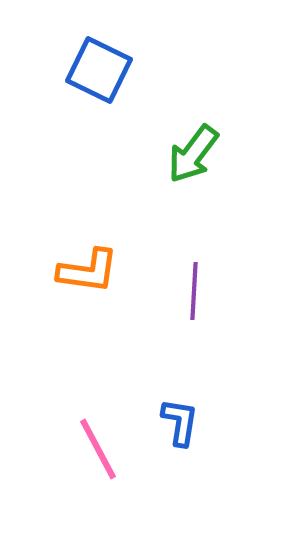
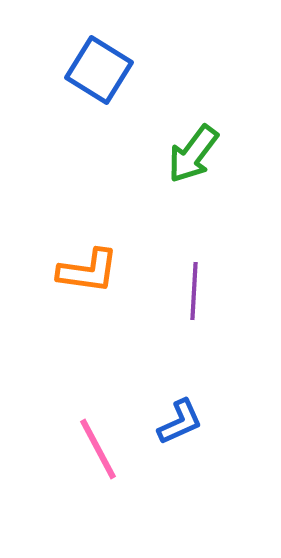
blue square: rotated 6 degrees clockwise
blue L-shape: rotated 57 degrees clockwise
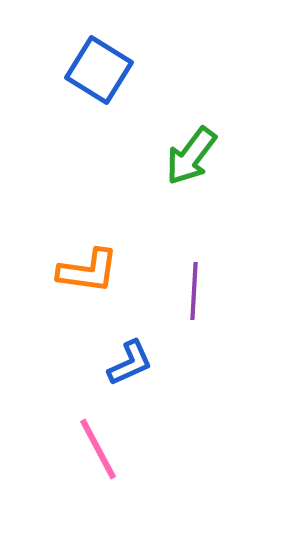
green arrow: moved 2 px left, 2 px down
blue L-shape: moved 50 px left, 59 px up
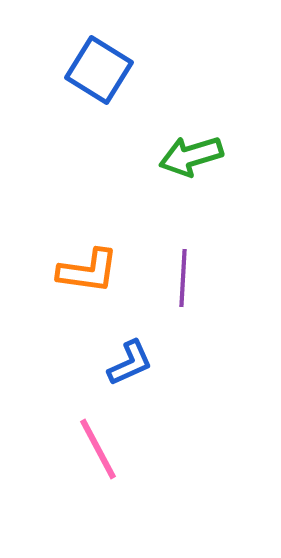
green arrow: rotated 36 degrees clockwise
purple line: moved 11 px left, 13 px up
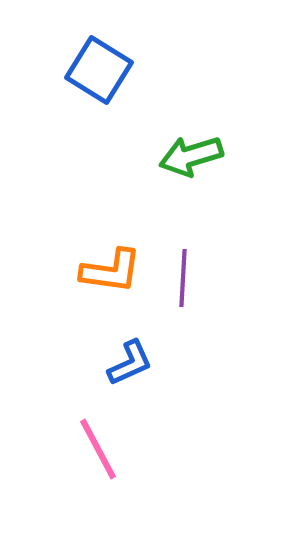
orange L-shape: moved 23 px right
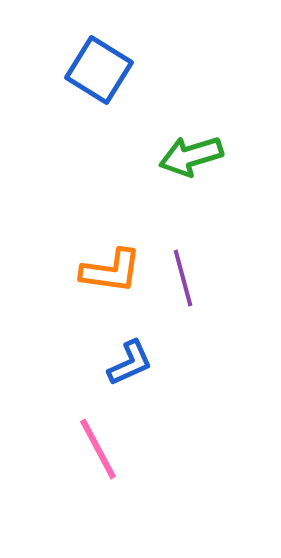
purple line: rotated 18 degrees counterclockwise
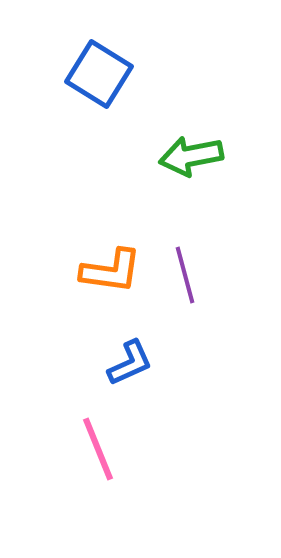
blue square: moved 4 px down
green arrow: rotated 6 degrees clockwise
purple line: moved 2 px right, 3 px up
pink line: rotated 6 degrees clockwise
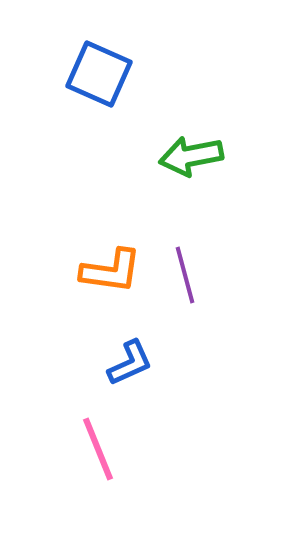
blue square: rotated 8 degrees counterclockwise
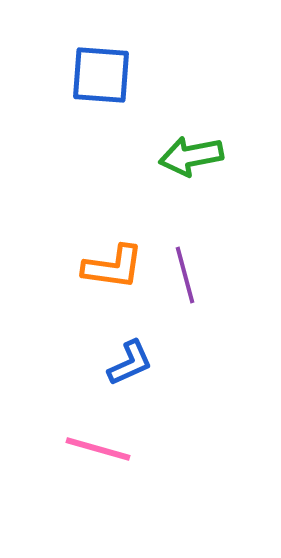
blue square: moved 2 px right, 1 px down; rotated 20 degrees counterclockwise
orange L-shape: moved 2 px right, 4 px up
pink line: rotated 52 degrees counterclockwise
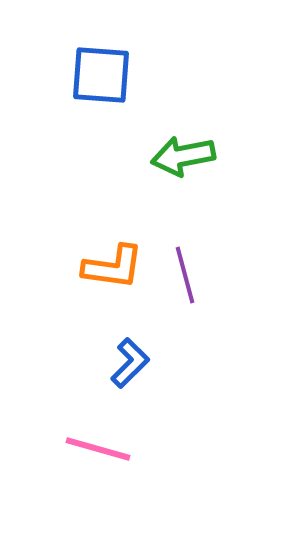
green arrow: moved 8 px left
blue L-shape: rotated 21 degrees counterclockwise
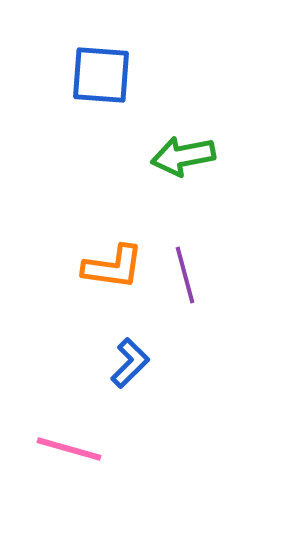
pink line: moved 29 px left
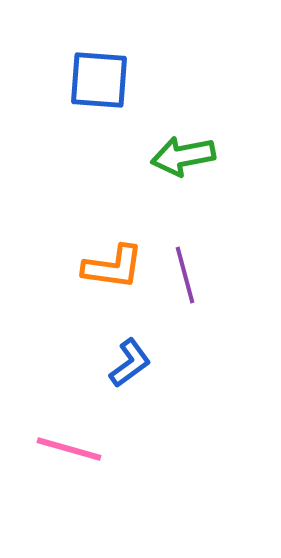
blue square: moved 2 px left, 5 px down
blue L-shape: rotated 9 degrees clockwise
